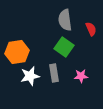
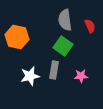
red semicircle: moved 1 px left, 3 px up
green square: moved 1 px left, 1 px up
orange hexagon: moved 15 px up; rotated 20 degrees clockwise
gray rectangle: moved 3 px up; rotated 18 degrees clockwise
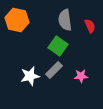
orange hexagon: moved 17 px up
green square: moved 5 px left
gray rectangle: rotated 36 degrees clockwise
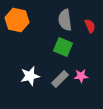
green square: moved 5 px right, 1 px down; rotated 12 degrees counterclockwise
gray rectangle: moved 6 px right, 9 px down
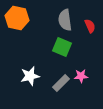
orange hexagon: moved 2 px up
green square: moved 1 px left
gray rectangle: moved 1 px right, 4 px down
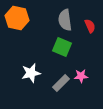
white star: moved 1 px right, 3 px up
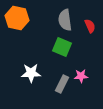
white star: rotated 12 degrees clockwise
gray rectangle: moved 1 px right, 1 px down; rotated 18 degrees counterclockwise
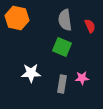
pink star: moved 1 px right, 2 px down
gray rectangle: rotated 18 degrees counterclockwise
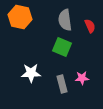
orange hexagon: moved 3 px right, 1 px up
gray rectangle: rotated 24 degrees counterclockwise
